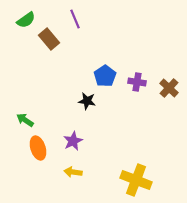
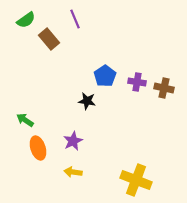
brown cross: moved 5 px left; rotated 30 degrees counterclockwise
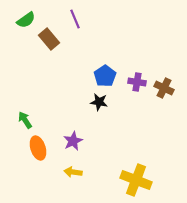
brown cross: rotated 12 degrees clockwise
black star: moved 12 px right, 1 px down
green arrow: rotated 24 degrees clockwise
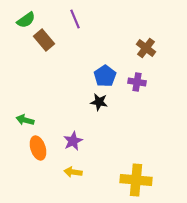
brown rectangle: moved 5 px left, 1 px down
brown cross: moved 18 px left, 40 px up; rotated 12 degrees clockwise
green arrow: rotated 42 degrees counterclockwise
yellow cross: rotated 16 degrees counterclockwise
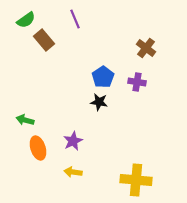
blue pentagon: moved 2 px left, 1 px down
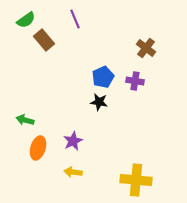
blue pentagon: rotated 10 degrees clockwise
purple cross: moved 2 px left, 1 px up
orange ellipse: rotated 35 degrees clockwise
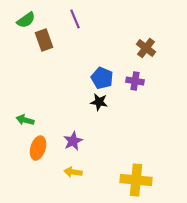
brown rectangle: rotated 20 degrees clockwise
blue pentagon: moved 1 px left, 1 px down; rotated 25 degrees counterclockwise
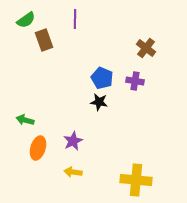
purple line: rotated 24 degrees clockwise
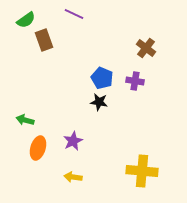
purple line: moved 1 px left, 5 px up; rotated 66 degrees counterclockwise
yellow arrow: moved 5 px down
yellow cross: moved 6 px right, 9 px up
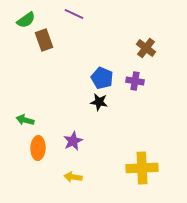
orange ellipse: rotated 15 degrees counterclockwise
yellow cross: moved 3 px up; rotated 8 degrees counterclockwise
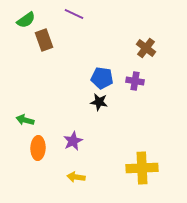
blue pentagon: rotated 15 degrees counterclockwise
yellow arrow: moved 3 px right
